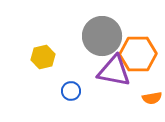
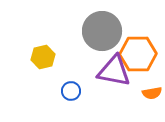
gray circle: moved 5 px up
orange semicircle: moved 5 px up
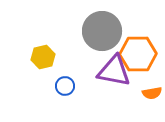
blue circle: moved 6 px left, 5 px up
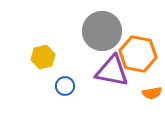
orange hexagon: rotated 12 degrees clockwise
purple triangle: moved 2 px left
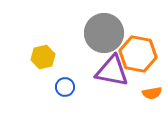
gray circle: moved 2 px right, 2 px down
blue circle: moved 1 px down
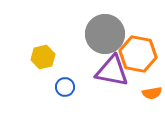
gray circle: moved 1 px right, 1 px down
